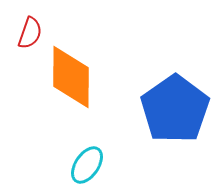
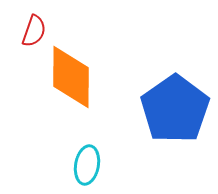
red semicircle: moved 4 px right, 2 px up
cyan ellipse: rotated 24 degrees counterclockwise
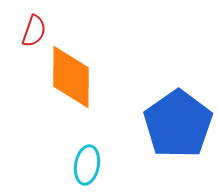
blue pentagon: moved 3 px right, 15 px down
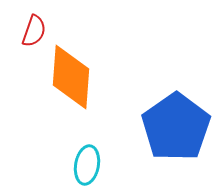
orange diamond: rotated 4 degrees clockwise
blue pentagon: moved 2 px left, 3 px down
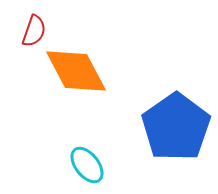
orange diamond: moved 5 px right, 6 px up; rotated 32 degrees counterclockwise
cyan ellipse: rotated 48 degrees counterclockwise
